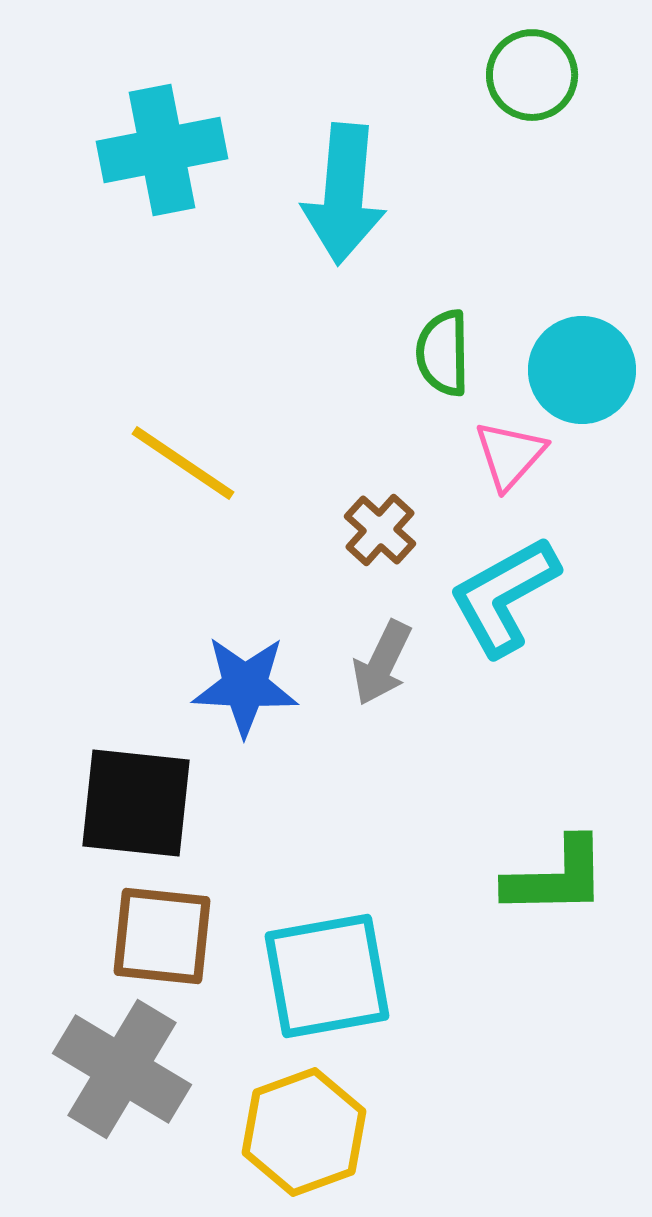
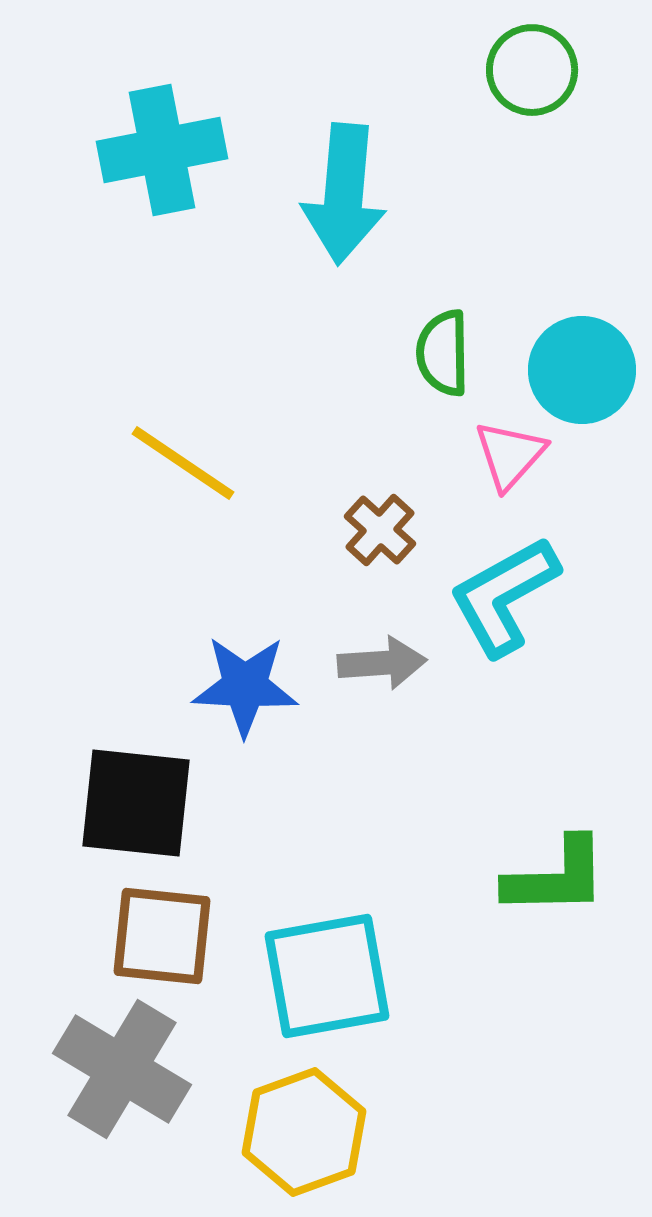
green circle: moved 5 px up
gray arrow: rotated 120 degrees counterclockwise
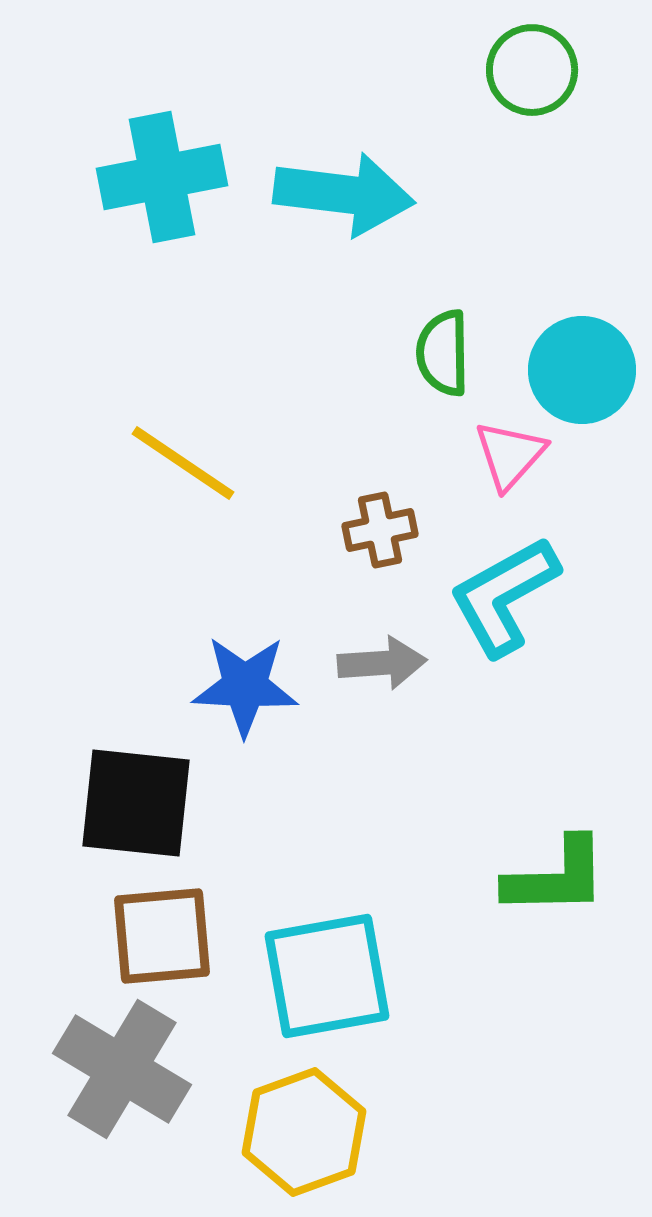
cyan cross: moved 27 px down
cyan arrow: rotated 88 degrees counterclockwise
brown cross: rotated 36 degrees clockwise
brown square: rotated 11 degrees counterclockwise
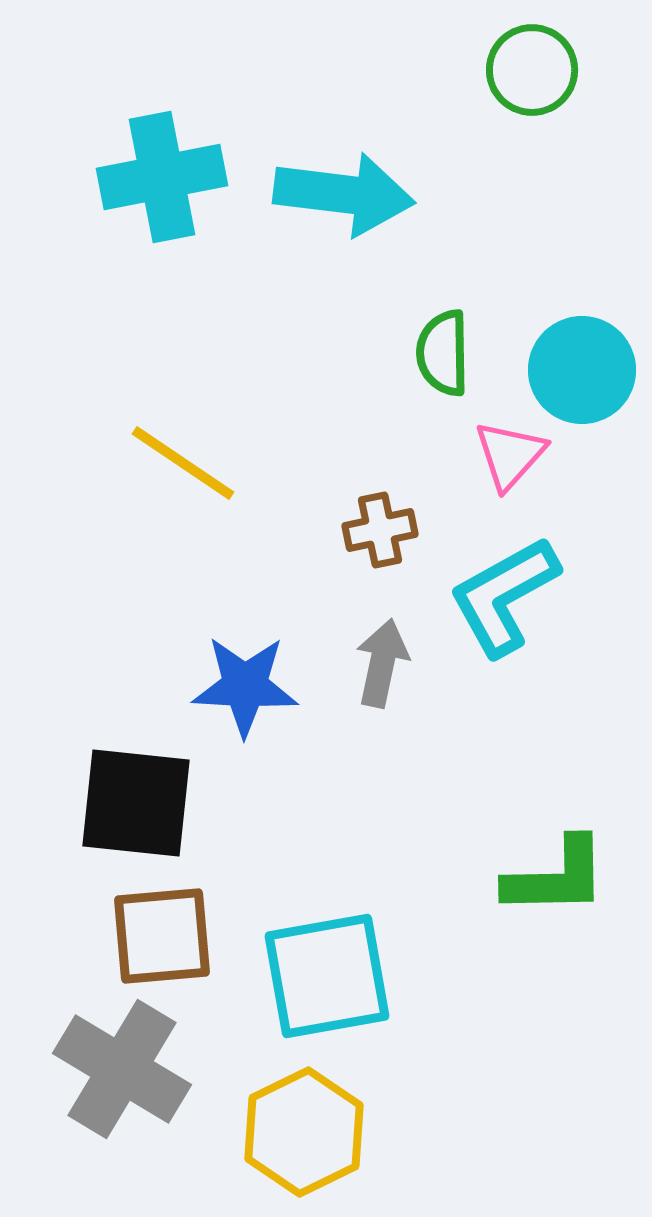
gray arrow: rotated 74 degrees counterclockwise
yellow hexagon: rotated 6 degrees counterclockwise
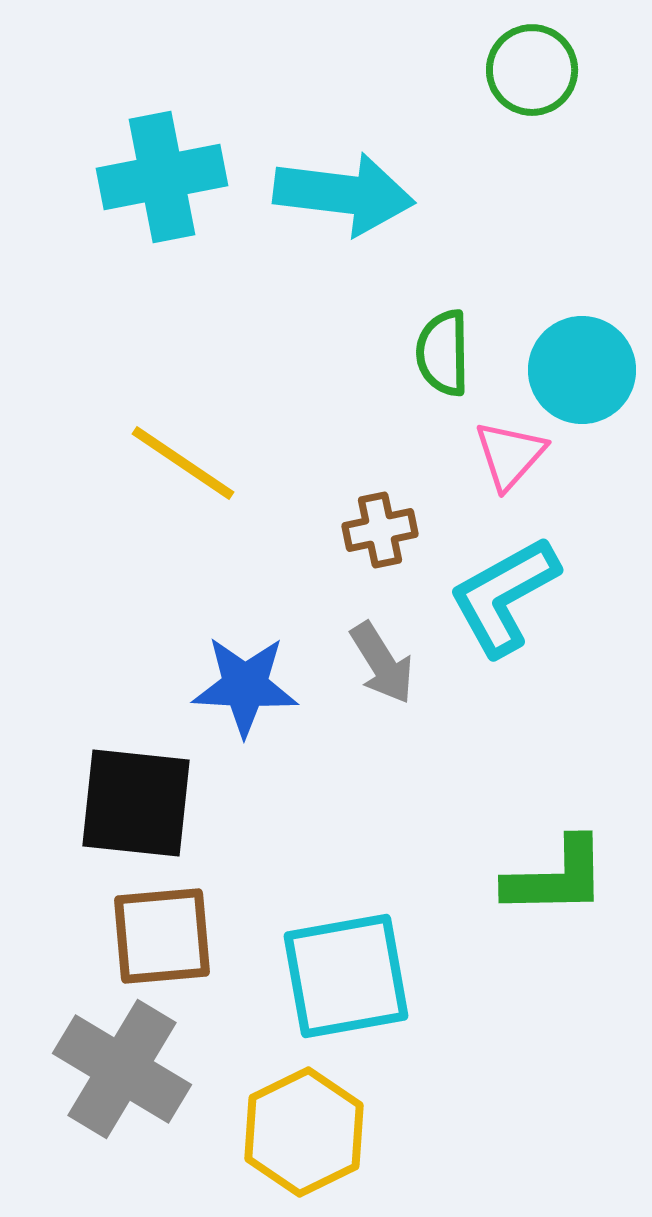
gray arrow: rotated 136 degrees clockwise
cyan square: moved 19 px right
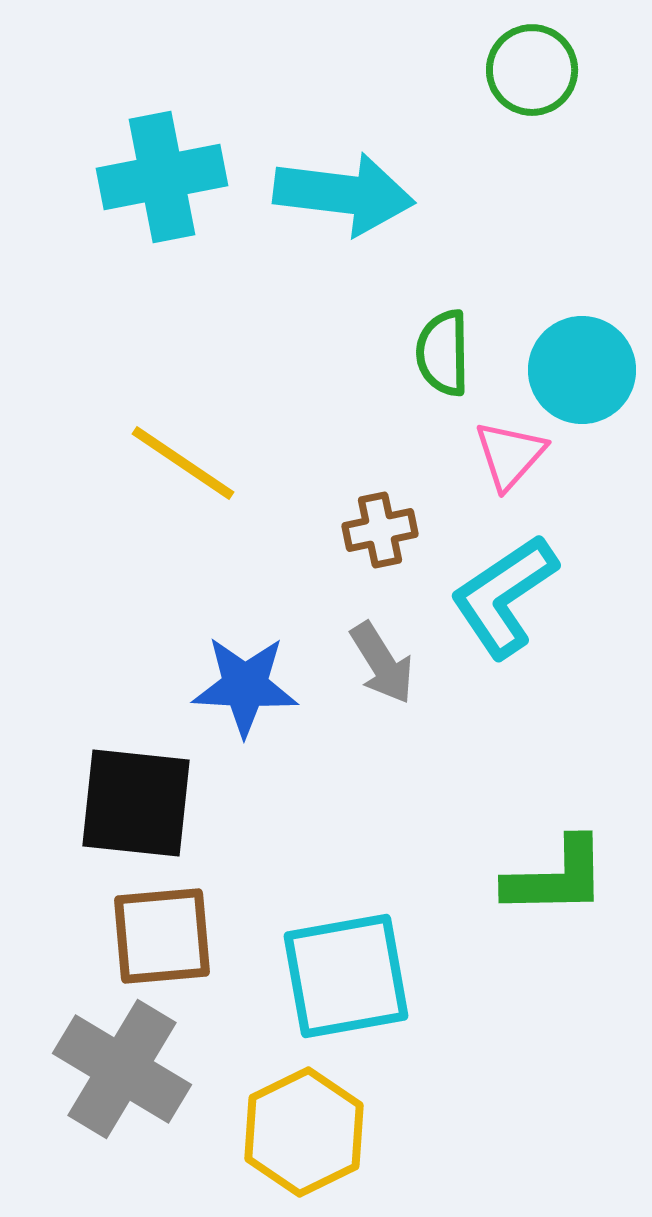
cyan L-shape: rotated 5 degrees counterclockwise
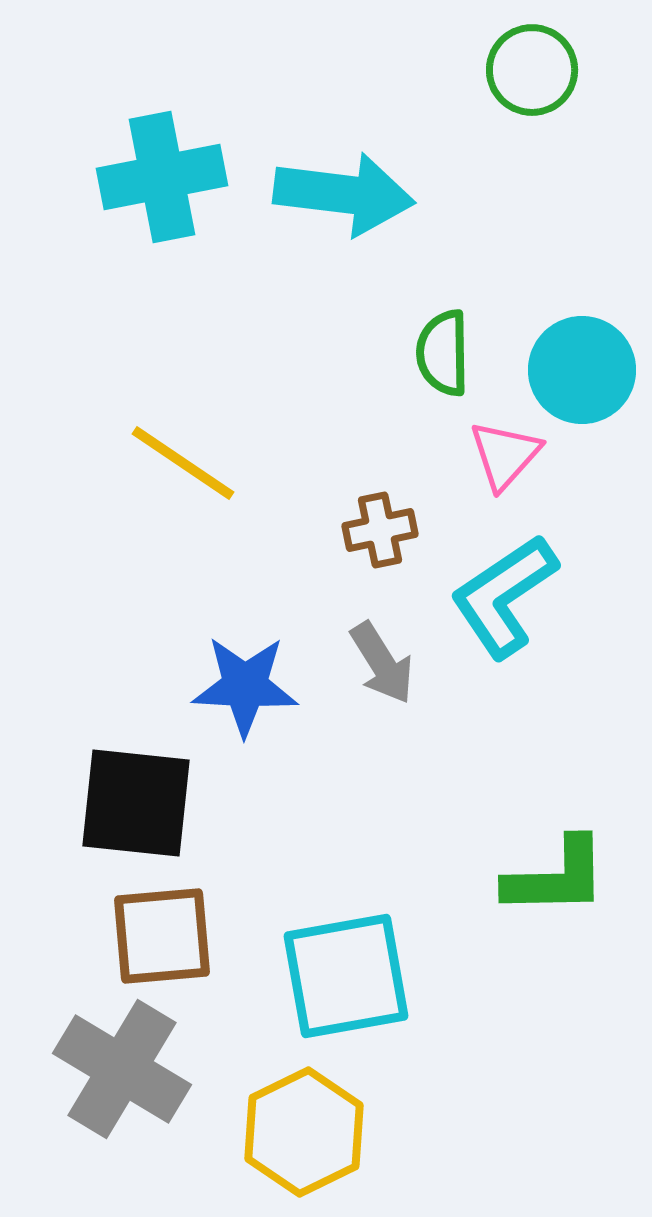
pink triangle: moved 5 px left
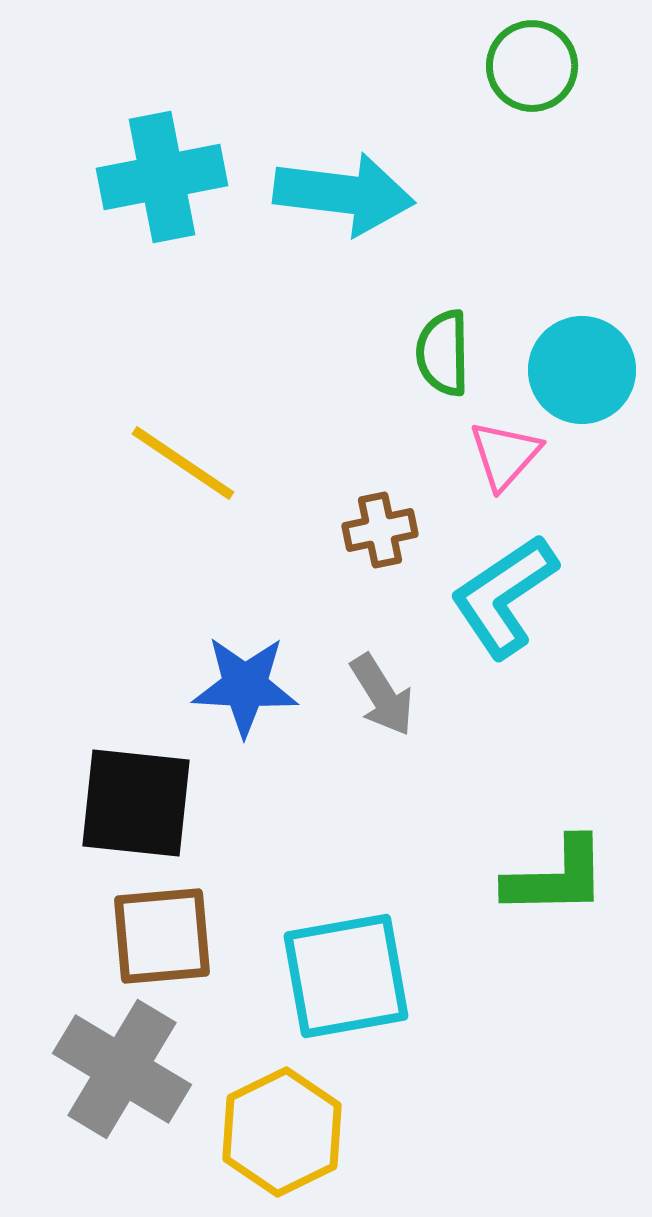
green circle: moved 4 px up
gray arrow: moved 32 px down
yellow hexagon: moved 22 px left
